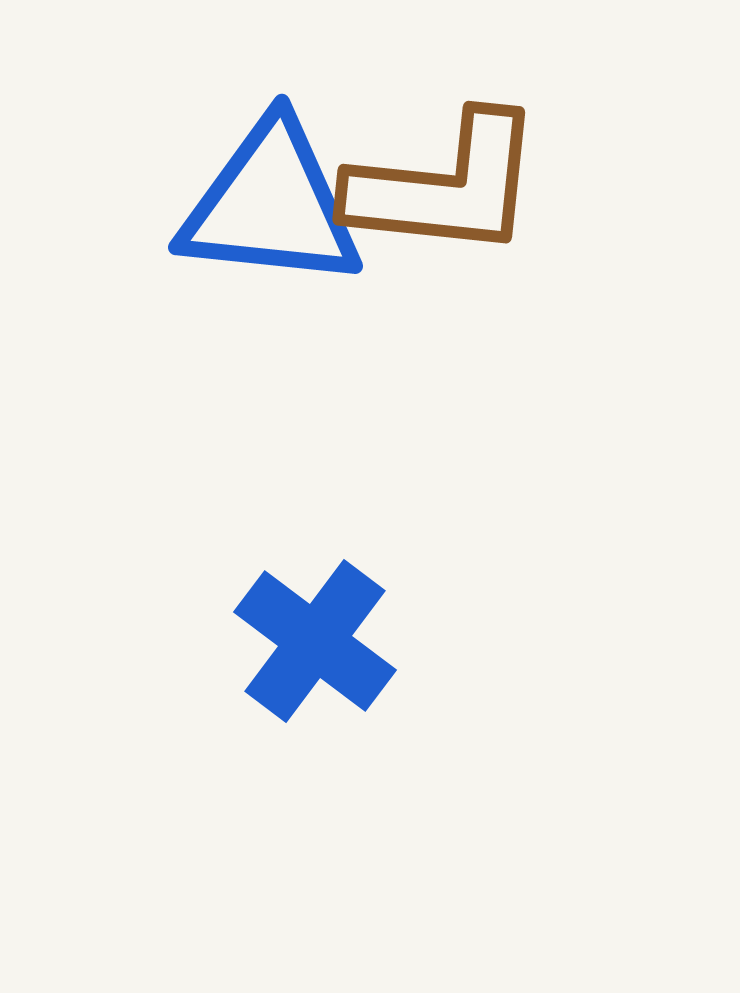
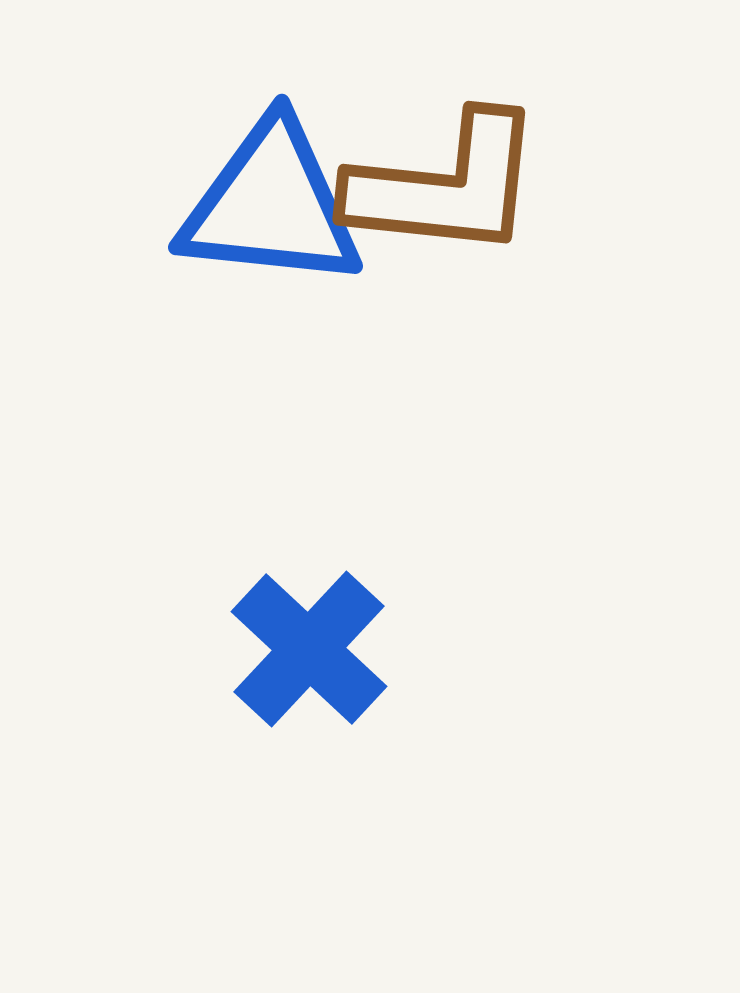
blue cross: moved 6 px left, 8 px down; rotated 6 degrees clockwise
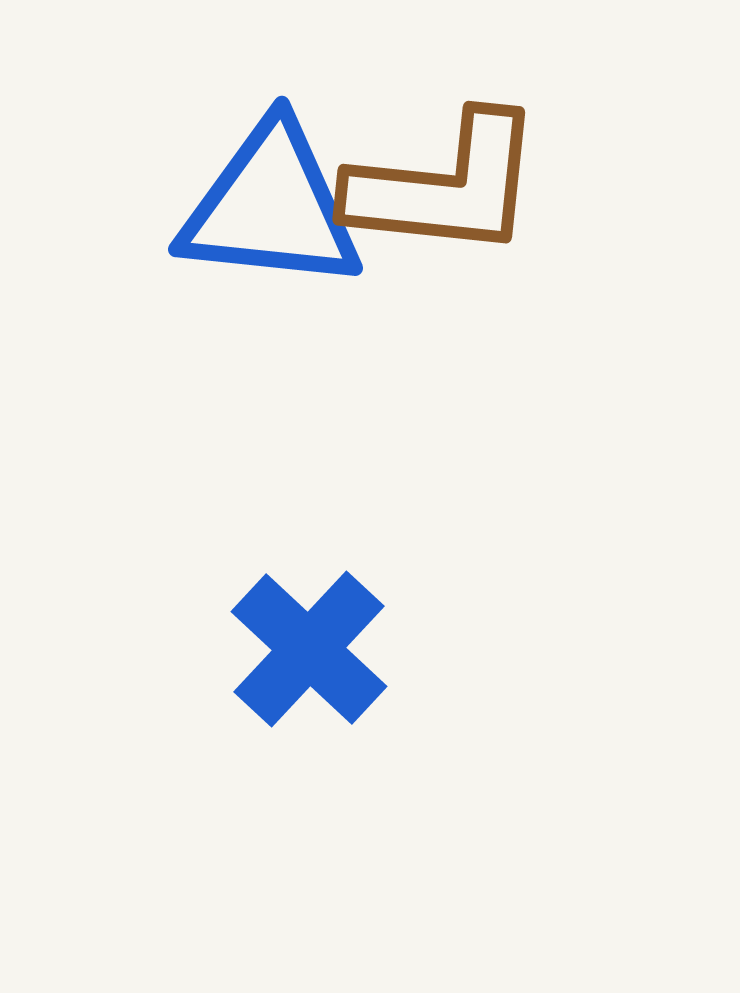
blue triangle: moved 2 px down
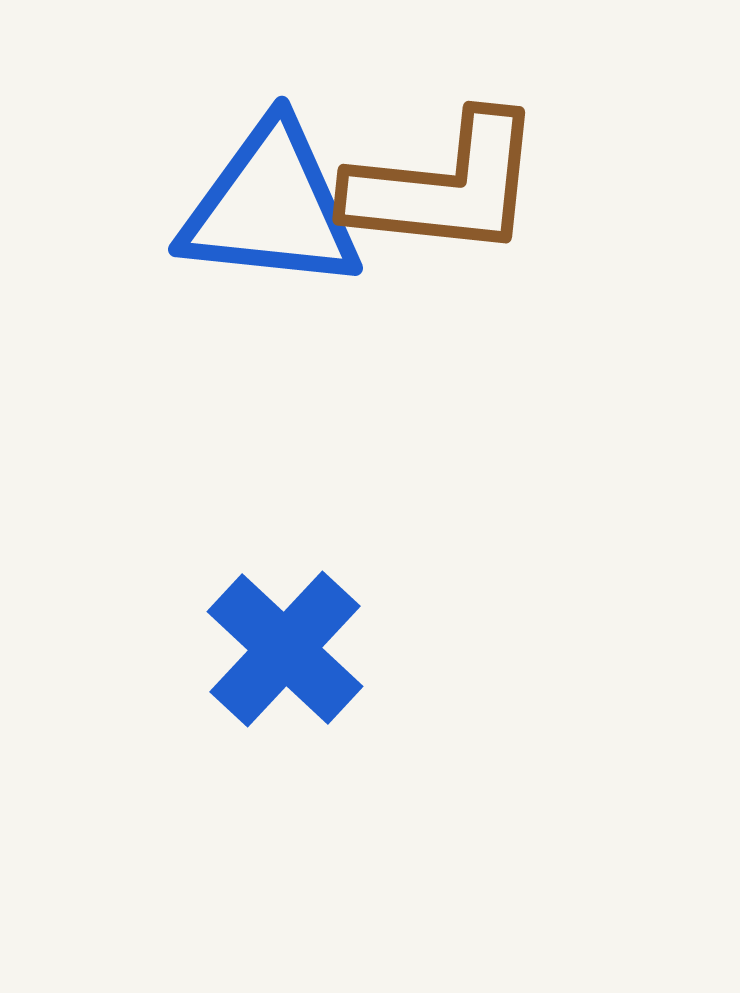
blue cross: moved 24 px left
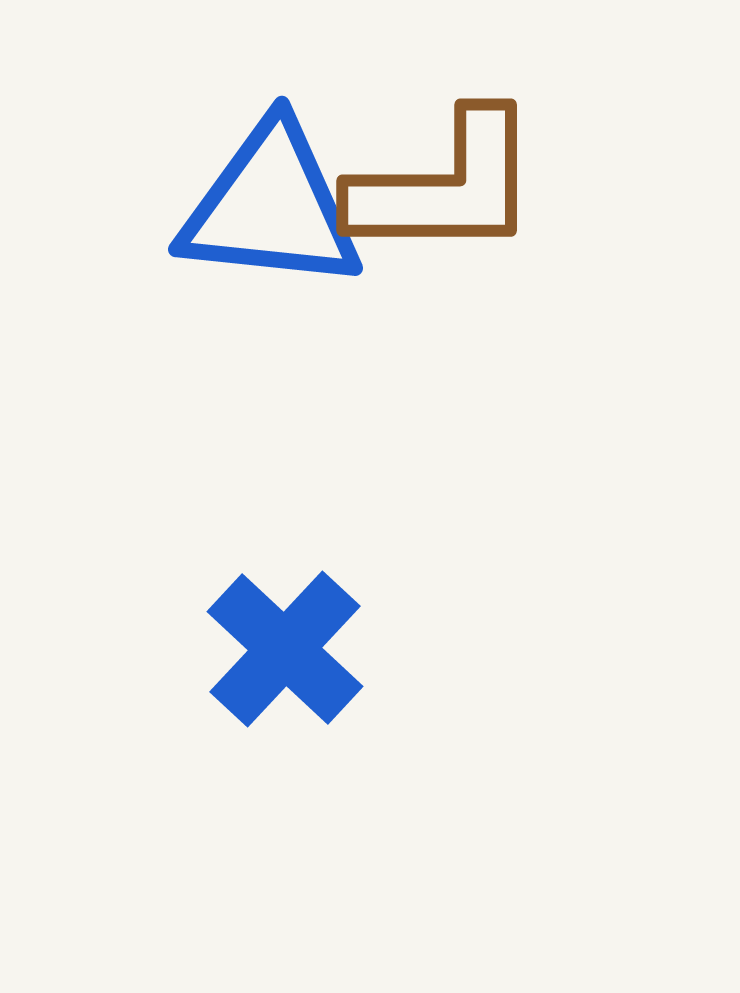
brown L-shape: rotated 6 degrees counterclockwise
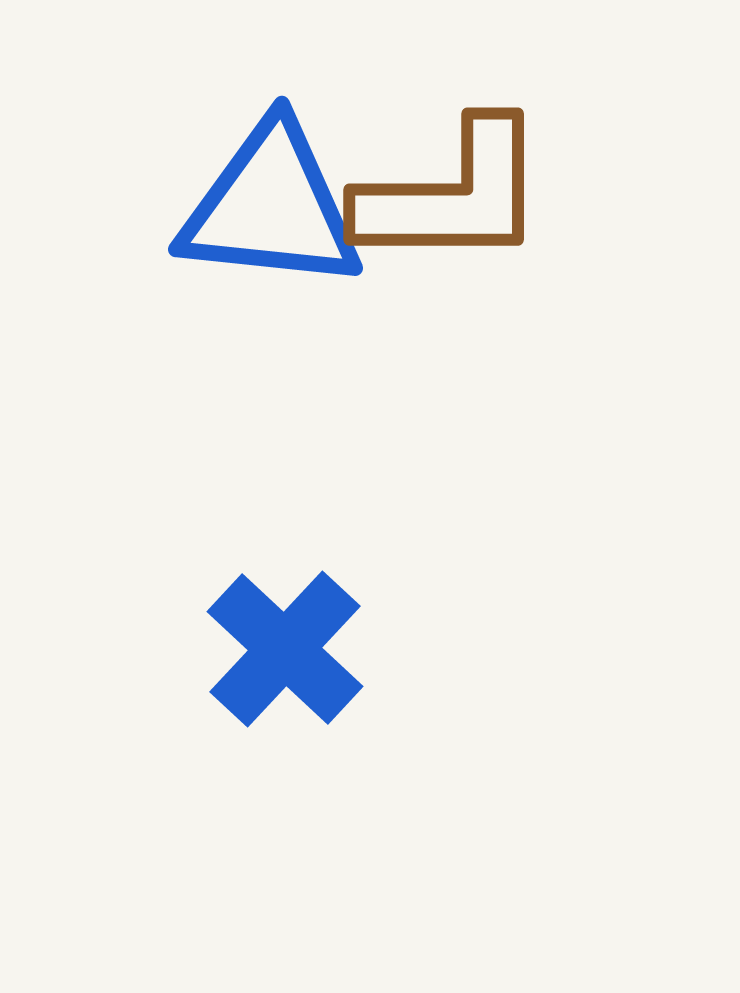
brown L-shape: moved 7 px right, 9 px down
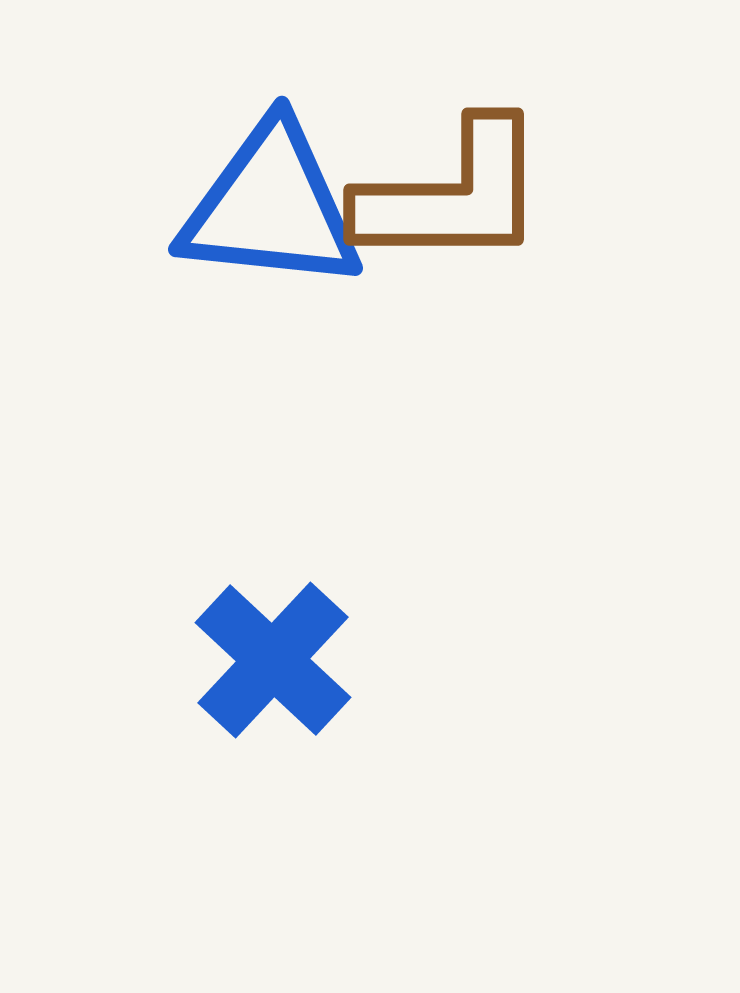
blue cross: moved 12 px left, 11 px down
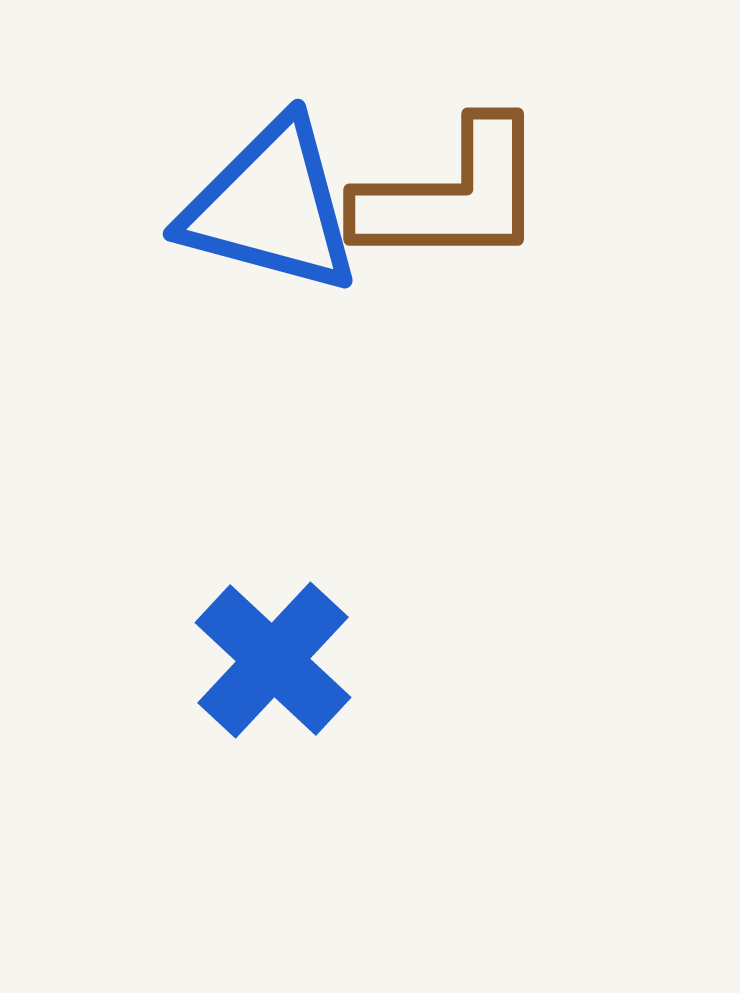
blue triangle: rotated 9 degrees clockwise
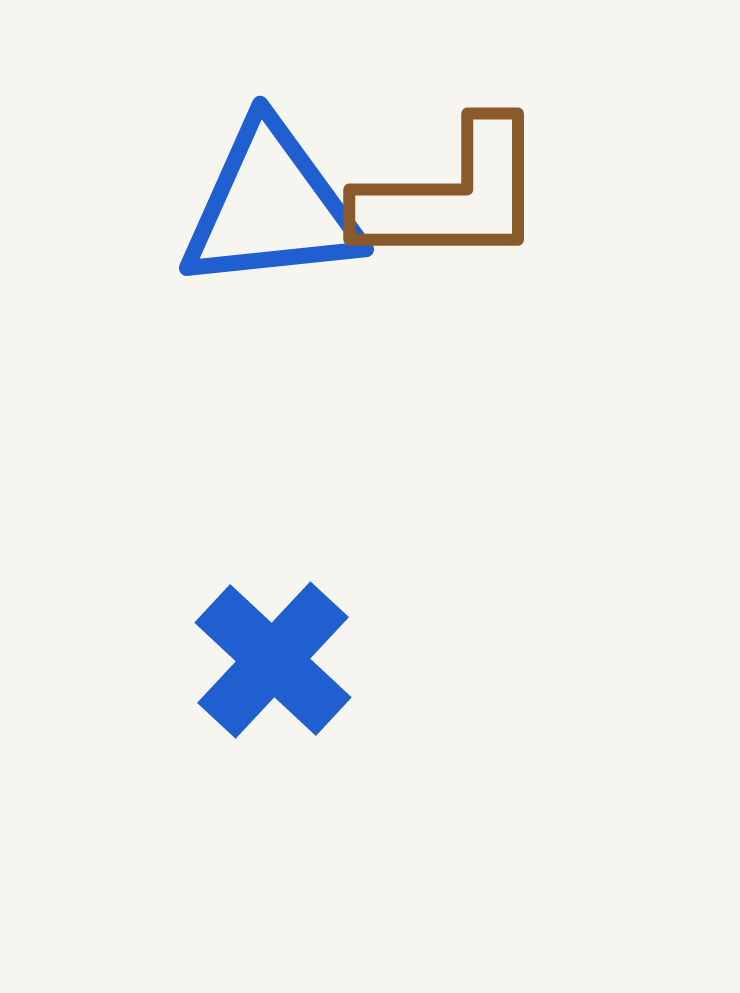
blue triangle: rotated 21 degrees counterclockwise
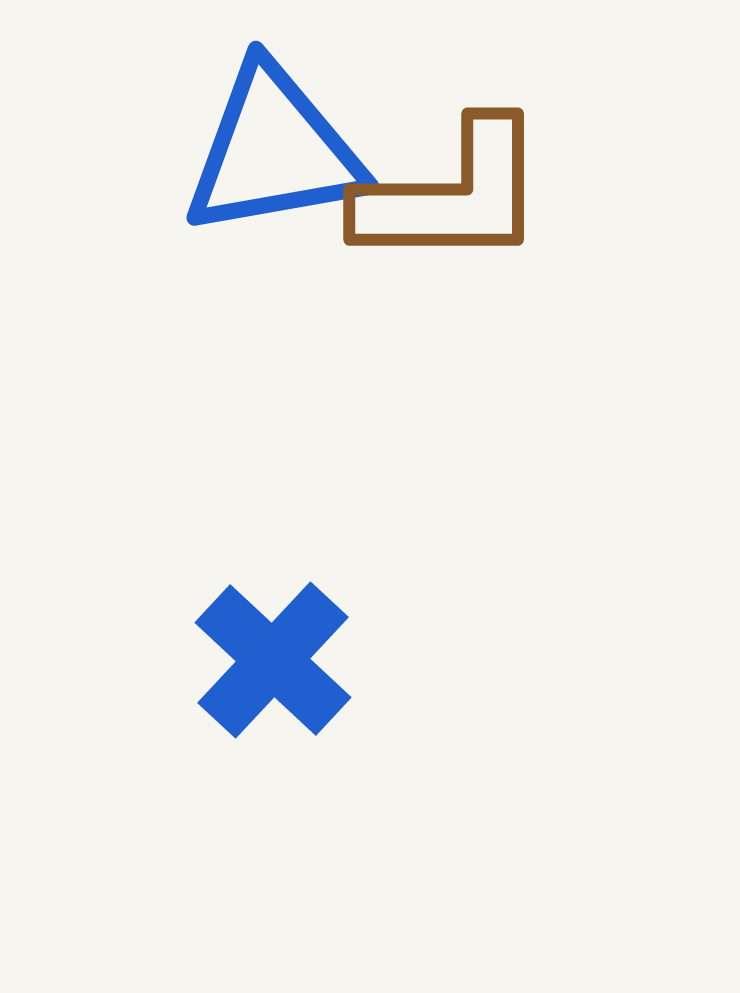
blue triangle: moved 3 px right, 56 px up; rotated 4 degrees counterclockwise
